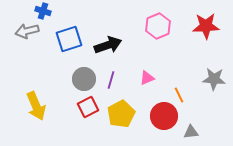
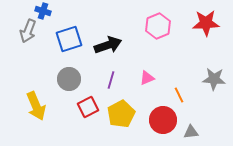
red star: moved 3 px up
gray arrow: moved 1 px right; rotated 55 degrees counterclockwise
gray circle: moved 15 px left
red circle: moved 1 px left, 4 px down
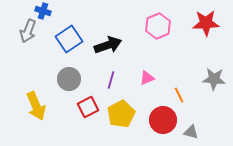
blue square: rotated 16 degrees counterclockwise
gray triangle: rotated 21 degrees clockwise
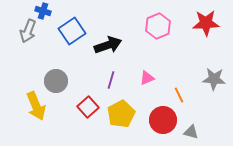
blue square: moved 3 px right, 8 px up
gray circle: moved 13 px left, 2 px down
red square: rotated 15 degrees counterclockwise
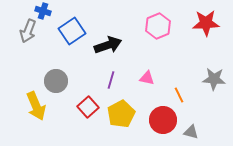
pink triangle: rotated 35 degrees clockwise
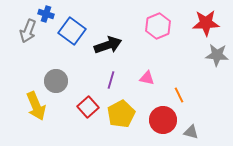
blue cross: moved 3 px right, 3 px down
blue square: rotated 20 degrees counterclockwise
gray star: moved 3 px right, 24 px up
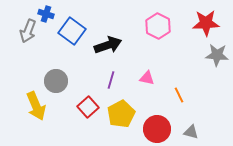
pink hexagon: rotated 10 degrees counterclockwise
red circle: moved 6 px left, 9 px down
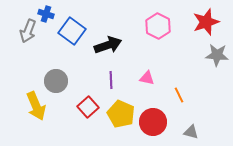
red star: moved 1 px up; rotated 16 degrees counterclockwise
purple line: rotated 18 degrees counterclockwise
yellow pentagon: rotated 20 degrees counterclockwise
red circle: moved 4 px left, 7 px up
